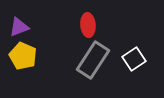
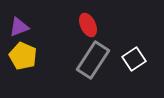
red ellipse: rotated 20 degrees counterclockwise
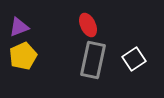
yellow pentagon: rotated 24 degrees clockwise
gray rectangle: rotated 21 degrees counterclockwise
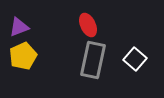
white square: moved 1 px right; rotated 15 degrees counterclockwise
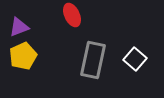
red ellipse: moved 16 px left, 10 px up
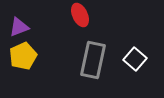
red ellipse: moved 8 px right
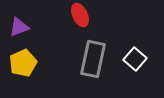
yellow pentagon: moved 7 px down
gray rectangle: moved 1 px up
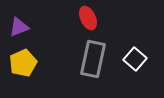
red ellipse: moved 8 px right, 3 px down
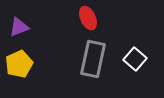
yellow pentagon: moved 4 px left, 1 px down
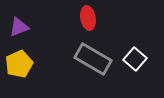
red ellipse: rotated 15 degrees clockwise
gray rectangle: rotated 72 degrees counterclockwise
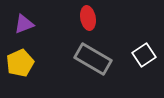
purple triangle: moved 5 px right, 3 px up
white square: moved 9 px right, 4 px up; rotated 15 degrees clockwise
yellow pentagon: moved 1 px right, 1 px up
